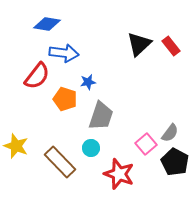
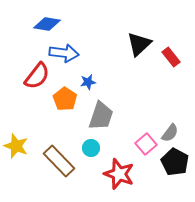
red rectangle: moved 11 px down
orange pentagon: rotated 15 degrees clockwise
brown rectangle: moved 1 px left, 1 px up
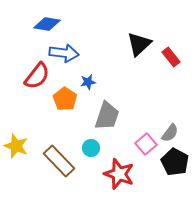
gray trapezoid: moved 6 px right
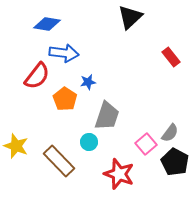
black triangle: moved 9 px left, 27 px up
cyan circle: moved 2 px left, 6 px up
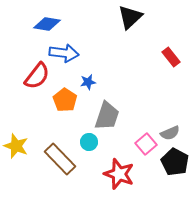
orange pentagon: moved 1 px down
gray semicircle: rotated 30 degrees clockwise
brown rectangle: moved 1 px right, 2 px up
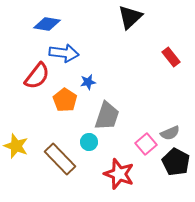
black pentagon: moved 1 px right
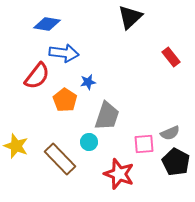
pink square: moved 2 px left; rotated 35 degrees clockwise
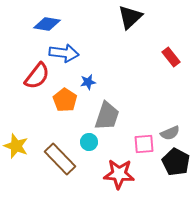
red star: rotated 16 degrees counterclockwise
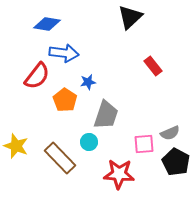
red rectangle: moved 18 px left, 9 px down
gray trapezoid: moved 1 px left, 1 px up
brown rectangle: moved 1 px up
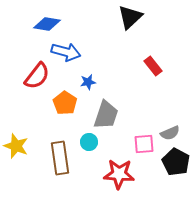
blue arrow: moved 2 px right, 1 px up; rotated 8 degrees clockwise
orange pentagon: moved 3 px down
brown rectangle: rotated 36 degrees clockwise
